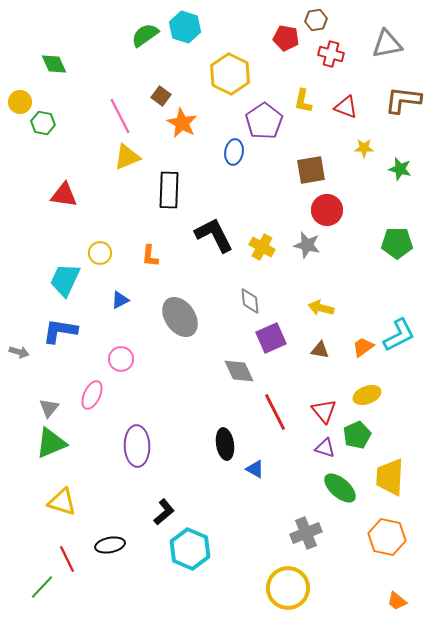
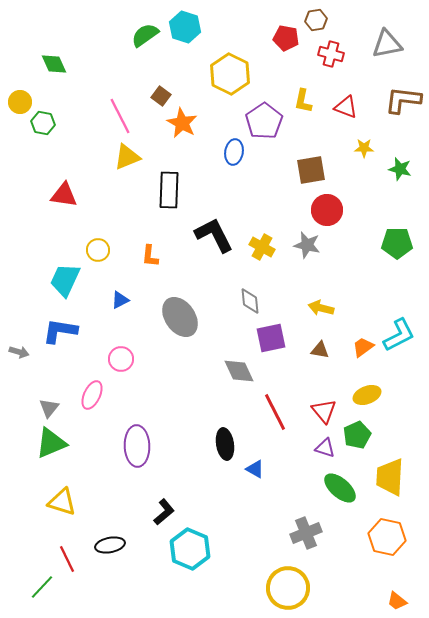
yellow circle at (100, 253): moved 2 px left, 3 px up
purple square at (271, 338): rotated 12 degrees clockwise
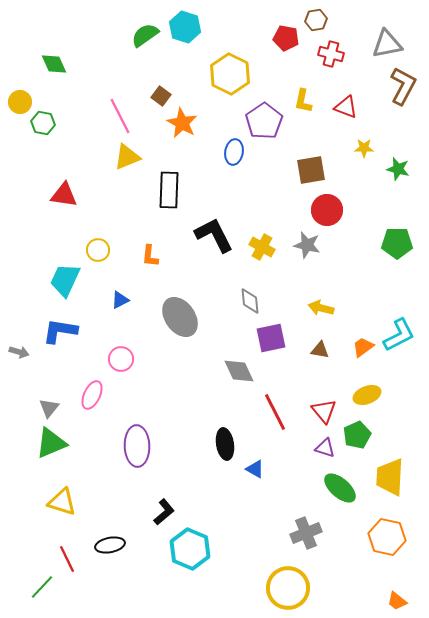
brown L-shape at (403, 100): moved 14 px up; rotated 111 degrees clockwise
green star at (400, 169): moved 2 px left
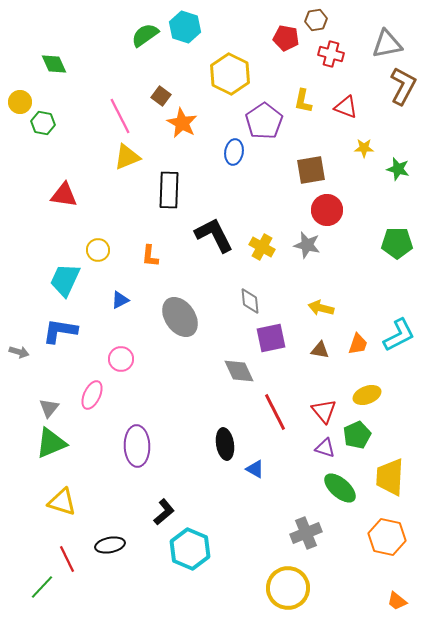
orange trapezoid at (363, 347): moved 5 px left, 3 px up; rotated 145 degrees clockwise
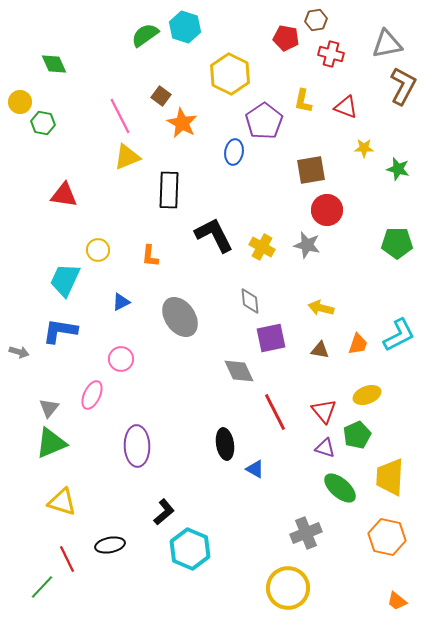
blue triangle at (120, 300): moved 1 px right, 2 px down
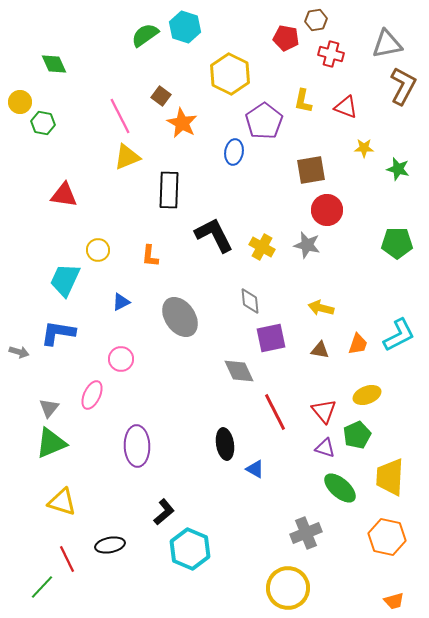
blue L-shape at (60, 331): moved 2 px left, 2 px down
orange trapezoid at (397, 601): moved 3 px left; rotated 55 degrees counterclockwise
